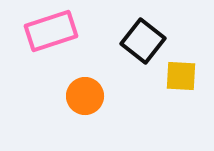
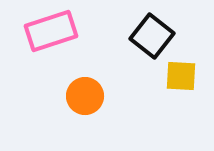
black square: moved 9 px right, 5 px up
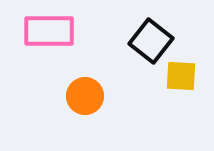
pink rectangle: moved 2 px left; rotated 18 degrees clockwise
black square: moved 1 px left, 5 px down
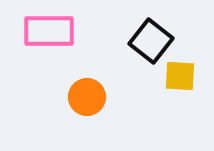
yellow square: moved 1 px left
orange circle: moved 2 px right, 1 px down
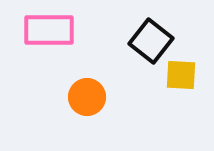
pink rectangle: moved 1 px up
yellow square: moved 1 px right, 1 px up
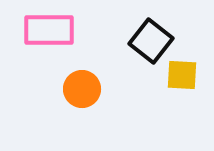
yellow square: moved 1 px right
orange circle: moved 5 px left, 8 px up
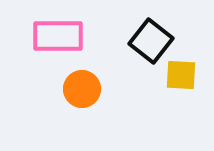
pink rectangle: moved 9 px right, 6 px down
yellow square: moved 1 px left
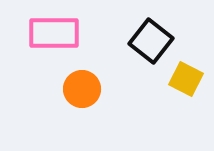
pink rectangle: moved 4 px left, 3 px up
yellow square: moved 5 px right, 4 px down; rotated 24 degrees clockwise
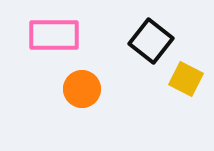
pink rectangle: moved 2 px down
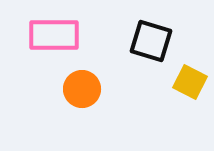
black square: rotated 21 degrees counterclockwise
yellow square: moved 4 px right, 3 px down
